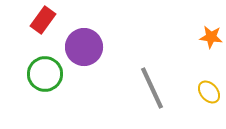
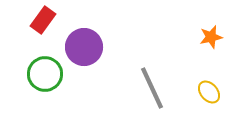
orange star: rotated 20 degrees counterclockwise
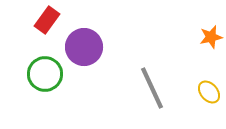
red rectangle: moved 4 px right
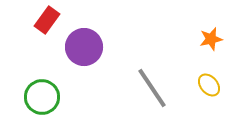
orange star: moved 2 px down
green circle: moved 3 px left, 23 px down
gray line: rotated 9 degrees counterclockwise
yellow ellipse: moved 7 px up
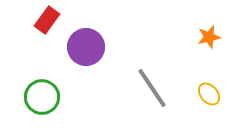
orange star: moved 2 px left, 2 px up
purple circle: moved 2 px right
yellow ellipse: moved 9 px down
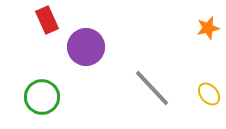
red rectangle: rotated 60 degrees counterclockwise
orange star: moved 1 px left, 9 px up
gray line: rotated 9 degrees counterclockwise
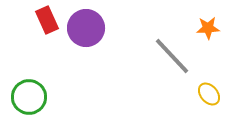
orange star: rotated 10 degrees clockwise
purple circle: moved 19 px up
gray line: moved 20 px right, 32 px up
green circle: moved 13 px left
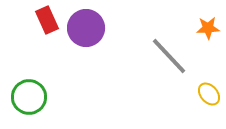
gray line: moved 3 px left
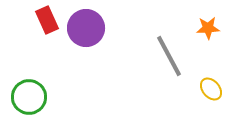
gray line: rotated 15 degrees clockwise
yellow ellipse: moved 2 px right, 5 px up
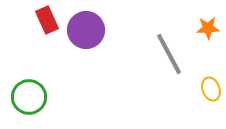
purple circle: moved 2 px down
gray line: moved 2 px up
yellow ellipse: rotated 20 degrees clockwise
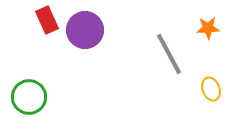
purple circle: moved 1 px left
